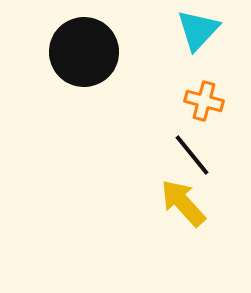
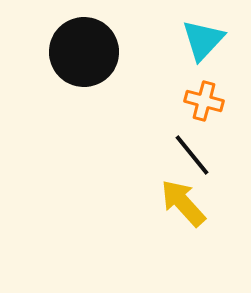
cyan triangle: moved 5 px right, 10 px down
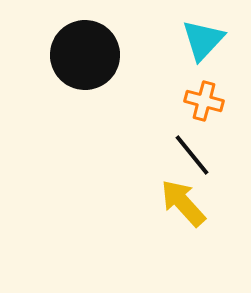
black circle: moved 1 px right, 3 px down
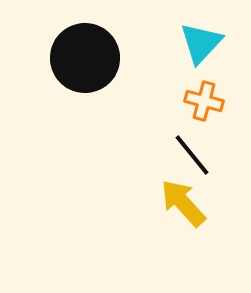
cyan triangle: moved 2 px left, 3 px down
black circle: moved 3 px down
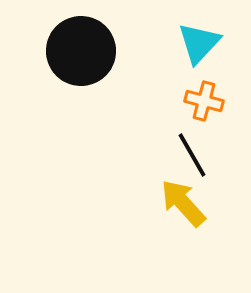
cyan triangle: moved 2 px left
black circle: moved 4 px left, 7 px up
black line: rotated 9 degrees clockwise
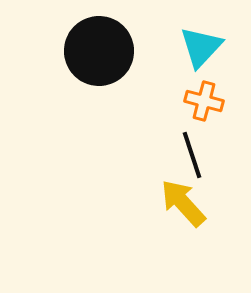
cyan triangle: moved 2 px right, 4 px down
black circle: moved 18 px right
black line: rotated 12 degrees clockwise
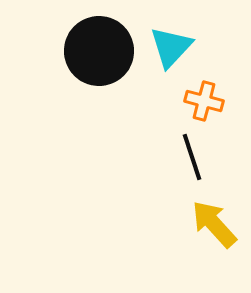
cyan triangle: moved 30 px left
black line: moved 2 px down
yellow arrow: moved 31 px right, 21 px down
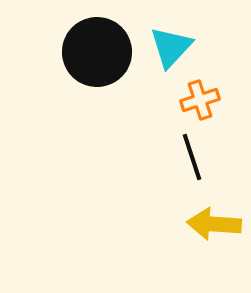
black circle: moved 2 px left, 1 px down
orange cross: moved 4 px left, 1 px up; rotated 33 degrees counterclockwise
yellow arrow: rotated 44 degrees counterclockwise
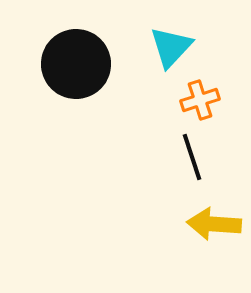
black circle: moved 21 px left, 12 px down
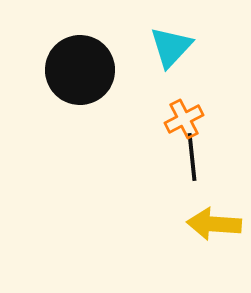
black circle: moved 4 px right, 6 px down
orange cross: moved 16 px left, 19 px down; rotated 9 degrees counterclockwise
black line: rotated 12 degrees clockwise
